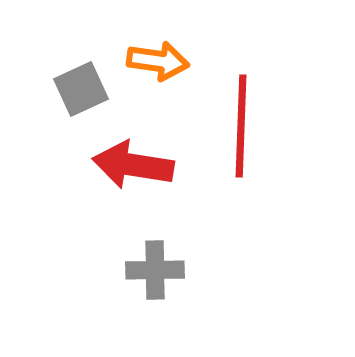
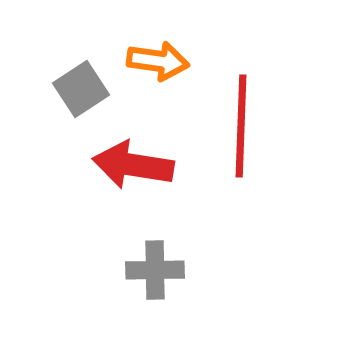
gray square: rotated 8 degrees counterclockwise
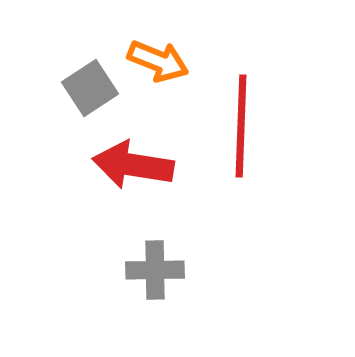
orange arrow: rotated 14 degrees clockwise
gray square: moved 9 px right, 1 px up
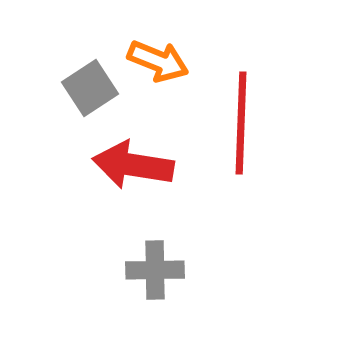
red line: moved 3 px up
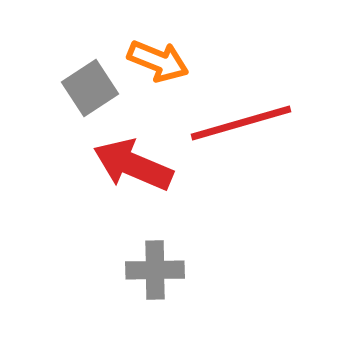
red line: rotated 72 degrees clockwise
red arrow: rotated 14 degrees clockwise
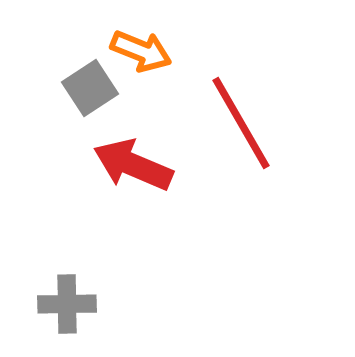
orange arrow: moved 17 px left, 10 px up
red line: rotated 76 degrees clockwise
gray cross: moved 88 px left, 34 px down
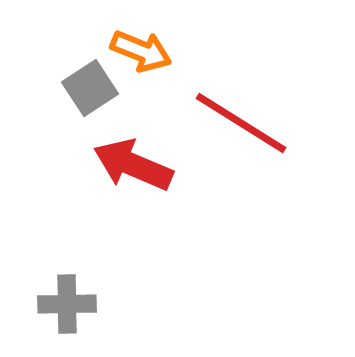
red line: rotated 28 degrees counterclockwise
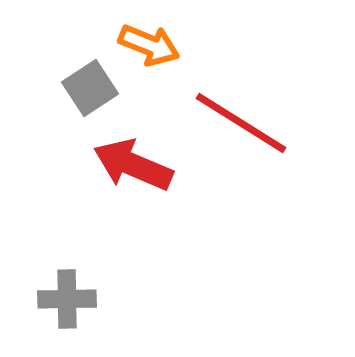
orange arrow: moved 8 px right, 6 px up
gray cross: moved 5 px up
